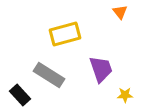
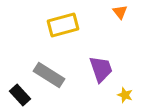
yellow rectangle: moved 2 px left, 9 px up
yellow star: rotated 21 degrees clockwise
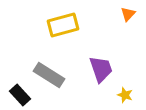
orange triangle: moved 8 px right, 2 px down; rotated 21 degrees clockwise
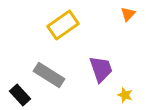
yellow rectangle: rotated 20 degrees counterclockwise
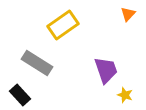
purple trapezoid: moved 5 px right, 1 px down
gray rectangle: moved 12 px left, 12 px up
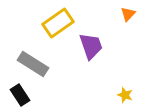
yellow rectangle: moved 5 px left, 2 px up
gray rectangle: moved 4 px left, 1 px down
purple trapezoid: moved 15 px left, 24 px up
black rectangle: rotated 10 degrees clockwise
